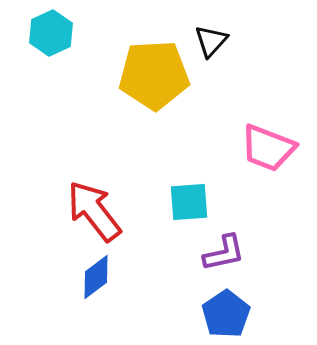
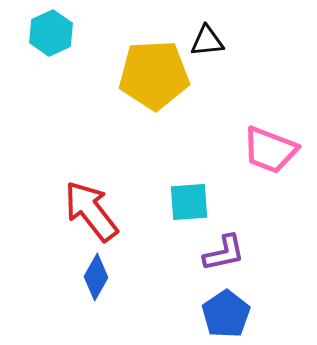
black triangle: moved 4 px left; rotated 42 degrees clockwise
pink trapezoid: moved 2 px right, 2 px down
red arrow: moved 3 px left
blue diamond: rotated 24 degrees counterclockwise
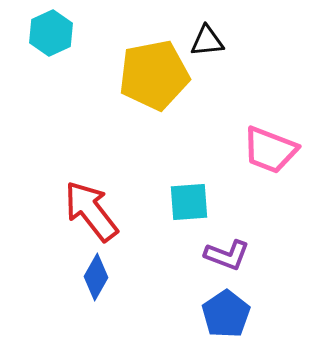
yellow pentagon: rotated 8 degrees counterclockwise
purple L-shape: moved 3 px right, 2 px down; rotated 33 degrees clockwise
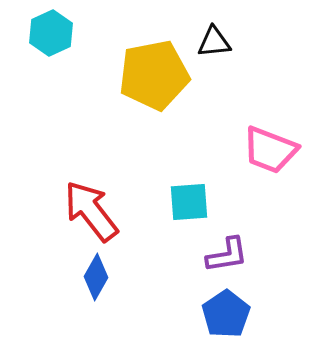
black triangle: moved 7 px right, 1 px down
purple L-shape: rotated 30 degrees counterclockwise
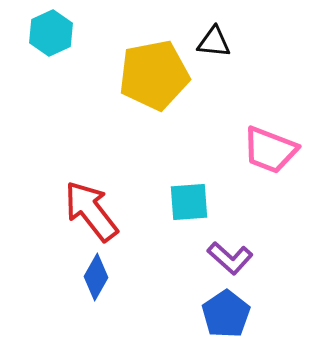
black triangle: rotated 12 degrees clockwise
purple L-shape: moved 3 px right, 3 px down; rotated 51 degrees clockwise
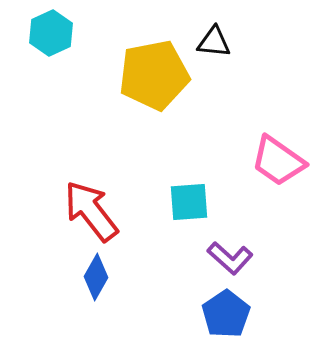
pink trapezoid: moved 8 px right, 11 px down; rotated 14 degrees clockwise
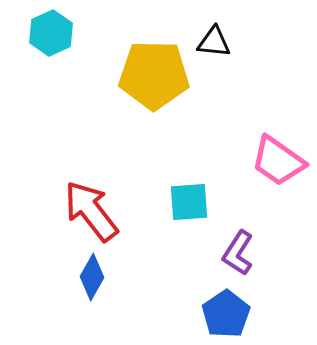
yellow pentagon: rotated 12 degrees clockwise
purple L-shape: moved 8 px right, 5 px up; rotated 81 degrees clockwise
blue diamond: moved 4 px left
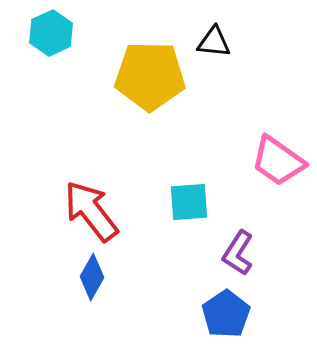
yellow pentagon: moved 4 px left, 1 px down
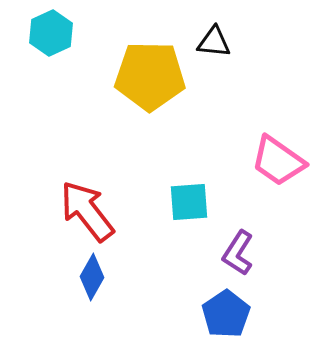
red arrow: moved 4 px left
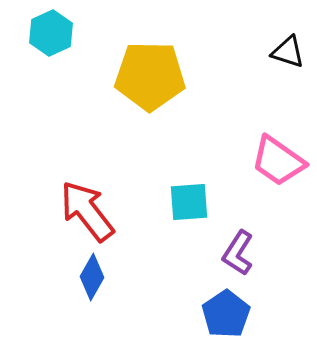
black triangle: moved 74 px right, 10 px down; rotated 12 degrees clockwise
